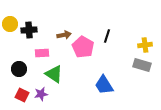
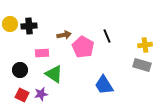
black cross: moved 4 px up
black line: rotated 40 degrees counterclockwise
black circle: moved 1 px right, 1 px down
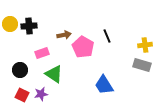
pink rectangle: rotated 16 degrees counterclockwise
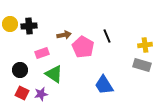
red square: moved 2 px up
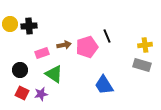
brown arrow: moved 10 px down
pink pentagon: moved 4 px right; rotated 25 degrees clockwise
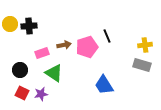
green triangle: moved 1 px up
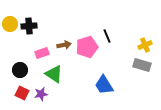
yellow cross: rotated 16 degrees counterclockwise
green triangle: moved 1 px down
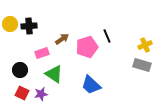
brown arrow: moved 2 px left, 6 px up; rotated 24 degrees counterclockwise
blue trapezoid: moved 13 px left; rotated 15 degrees counterclockwise
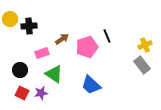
yellow circle: moved 5 px up
gray rectangle: rotated 36 degrees clockwise
purple star: moved 1 px up
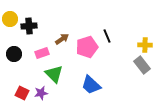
yellow cross: rotated 24 degrees clockwise
black circle: moved 6 px left, 16 px up
green triangle: rotated 12 degrees clockwise
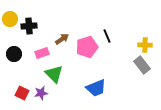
blue trapezoid: moved 5 px right, 3 px down; rotated 65 degrees counterclockwise
